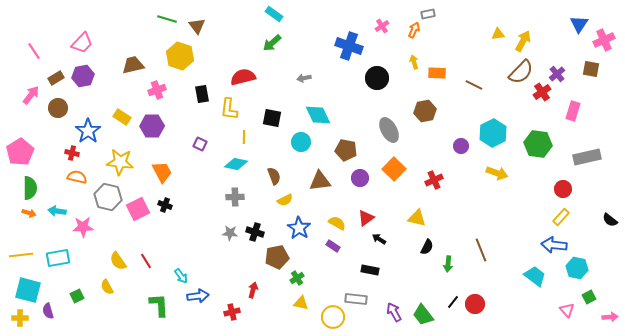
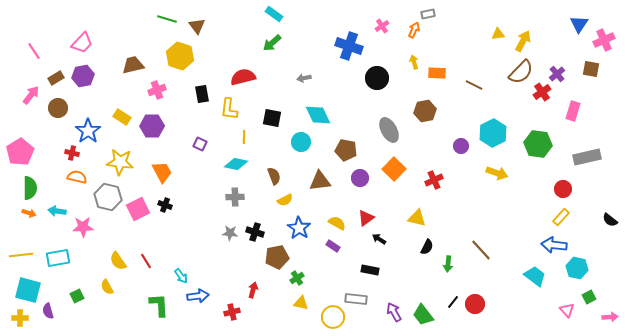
brown line at (481, 250): rotated 20 degrees counterclockwise
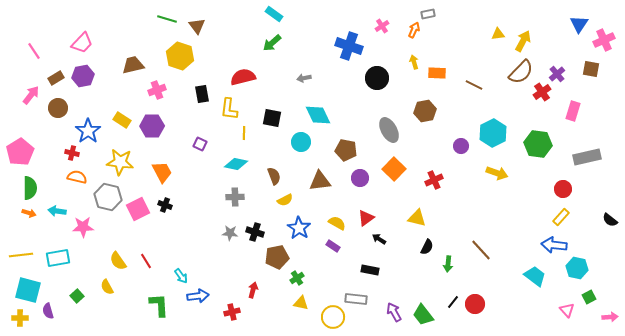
yellow rectangle at (122, 117): moved 3 px down
yellow line at (244, 137): moved 4 px up
green square at (77, 296): rotated 16 degrees counterclockwise
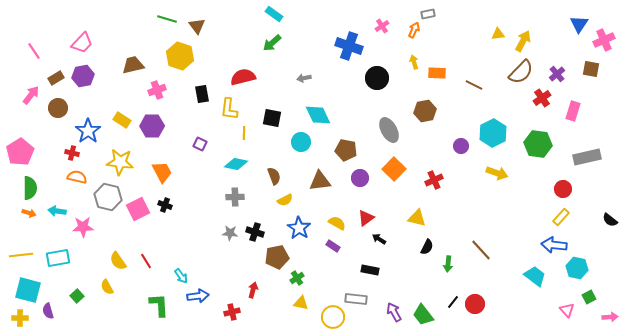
red cross at (542, 92): moved 6 px down
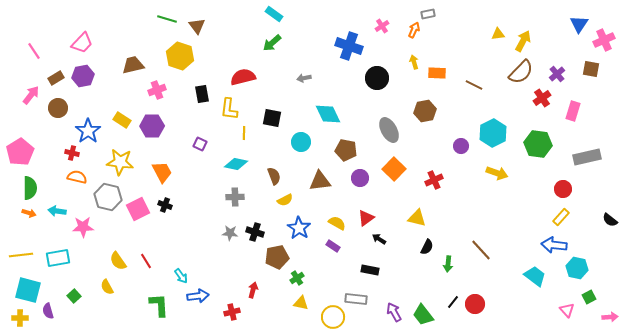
cyan diamond at (318, 115): moved 10 px right, 1 px up
green square at (77, 296): moved 3 px left
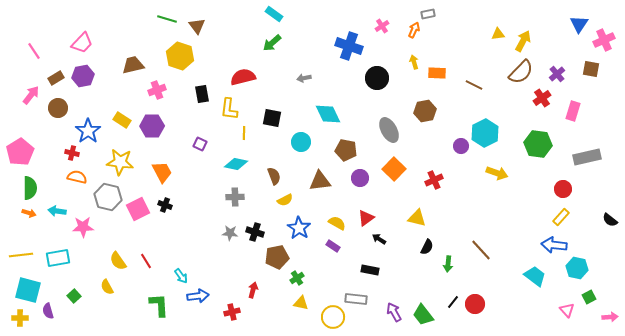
cyan hexagon at (493, 133): moved 8 px left
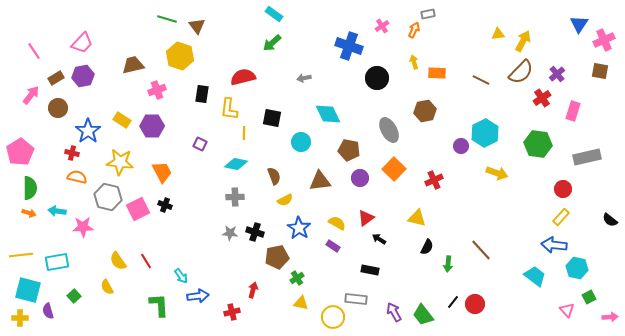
brown square at (591, 69): moved 9 px right, 2 px down
brown line at (474, 85): moved 7 px right, 5 px up
black rectangle at (202, 94): rotated 18 degrees clockwise
brown pentagon at (346, 150): moved 3 px right
cyan rectangle at (58, 258): moved 1 px left, 4 px down
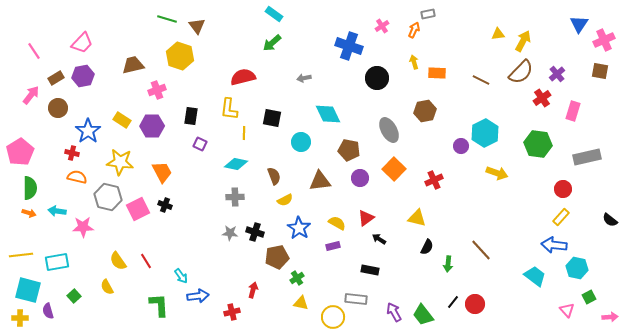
black rectangle at (202, 94): moved 11 px left, 22 px down
purple rectangle at (333, 246): rotated 48 degrees counterclockwise
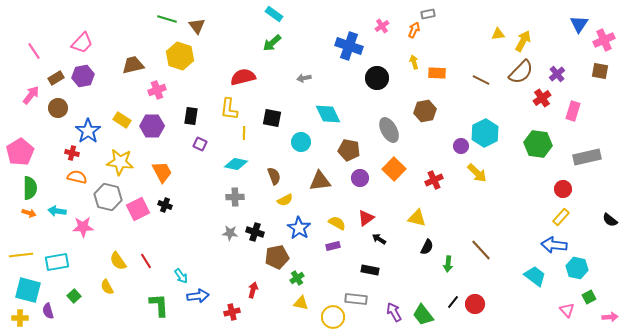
yellow arrow at (497, 173): moved 20 px left; rotated 25 degrees clockwise
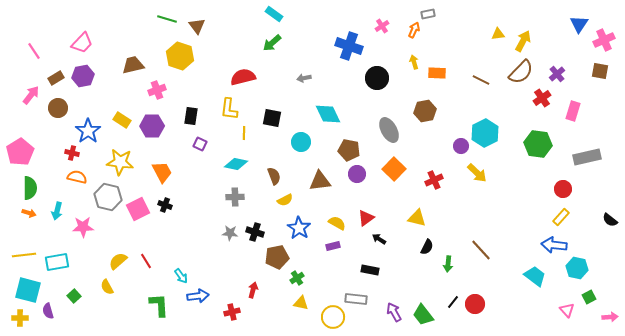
purple circle at (360, 178): moved 3 px left, 4 px up
cyan arrow at (57, 211): rotated 84 degrees counterclockwise
yellow line at (21, 255): moved 3 px right
yellow semicircle at (118, 261): rotated 84 degrees clockwise
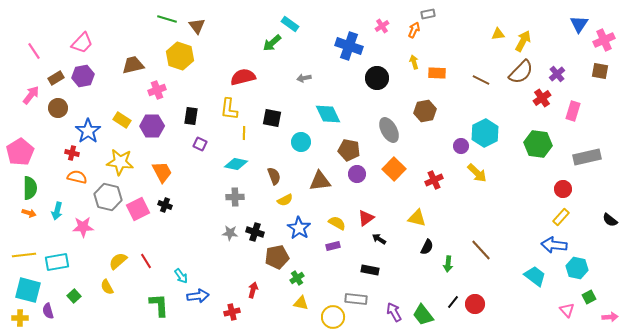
cyan rectangle at (274, 14): moved 16 px right, 10 px down
